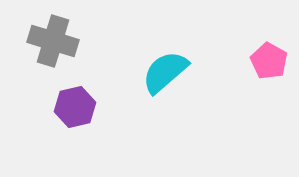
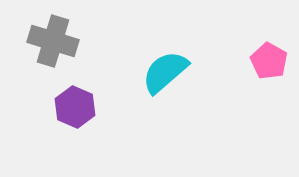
purple hexagon: rotated 24 degrees counterclockwise
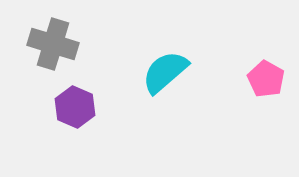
gray cross: moved 3 px down
pink pentagon: moved 3 px left, 18 px down
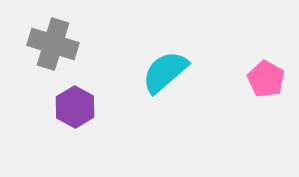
purple hexagon: rotated 6 degrees clockwise
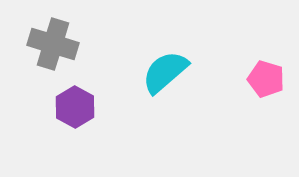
pink pentagon: rotated 12 degrees counterclockwise
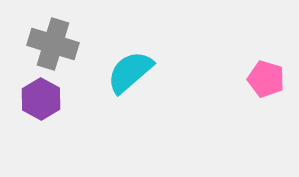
cyan semicircle: moved 35 px left
purple hexagon: moved 34 px left, 8 px up
